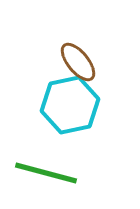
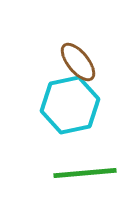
green line: moved 39 px right; rotated 20 degrees counterclockwise
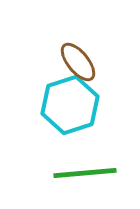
cyan hexagon: rotated 6 degrees counterclockwise
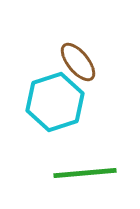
cyan hexagon: moved 15 px left, 3 px up
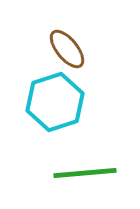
brown ellipse: moved 11 px left, 13 px up
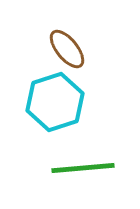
green line: moved 2 px left, 5 px up
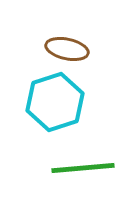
brown ellipse: rotated 39 degrees counterclockwise
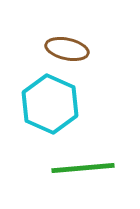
cyan hexagon: moved 5 px left, 2 px down; rotated 18 degrees counterclockwise
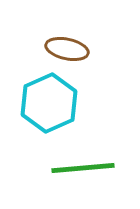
cyan hexagon: moved 1 px left, 1 px up; rotated 12 degrees clockwise
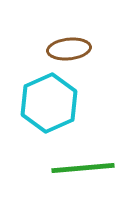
brown ellipse: moved 2 px right; rotated 18 degrees counterclockwise
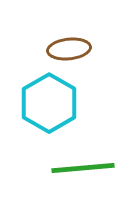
cyan hexagon: rotated 6 degrees counterclockwise
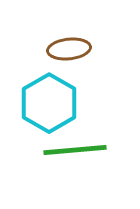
green line: moved 8 px left, 18 px up
